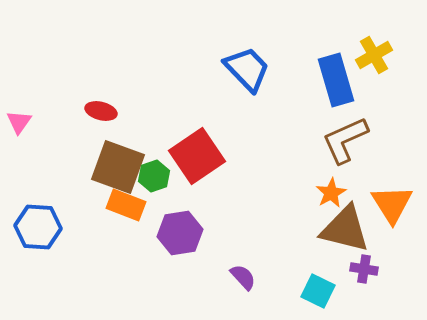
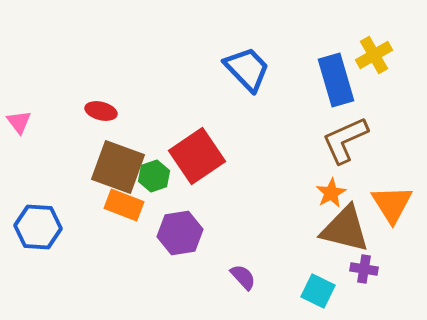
pink triangle: rotated 12 degrees counterclockwise
orange rectangle: moved 2 px left
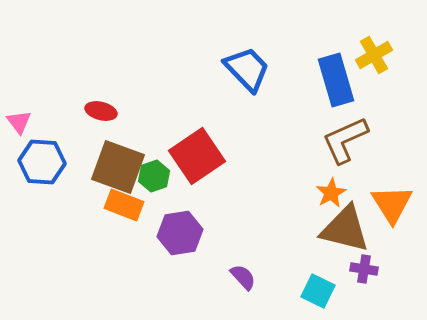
blue hexagon: moved 4 px right, 65 px up
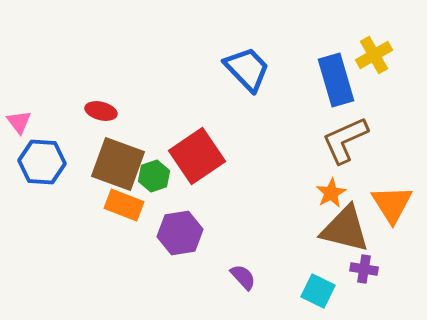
brown square: moved 3 px up
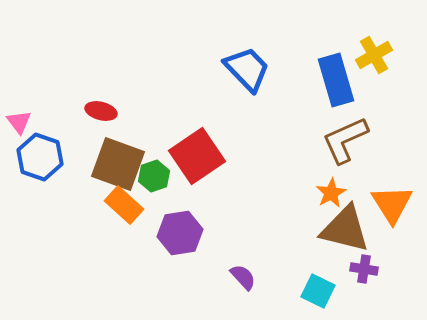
blue hexagon: moved 2 px left, 5 px up; rotated 15 degrees clockwise
orange rectangle: rotated 21 degrees clockwise
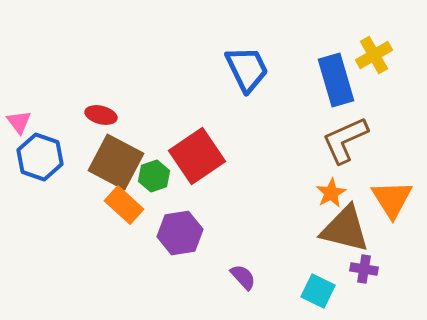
blue trapezoid: rotated 18 degrees clockwise
red ellipse: moved 4 px down
brown square: moved 2 px left, 2 px up; rotated 8 degrees clockwise
orange triangle: moved 5 px up
